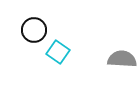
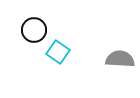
gray semicircle: moved 2 px left
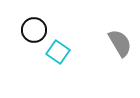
gray semicircle: moved 16 px up; rotated 56 degrees clockwise
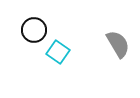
gray semicircle: moved 2 px left, 1 px down
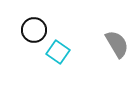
gray semicircle: moved 1 px left
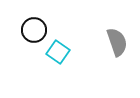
gray semicircle: moved 2 px up; rotated 12 degrees clockwise
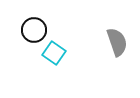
cyan square: moved 4 px left, 1 px down
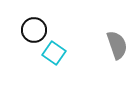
gray semicircle: moved 3 px down
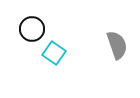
black circle: moved 2 px left, 1 px up
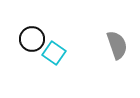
black circle: moved 10 px down
